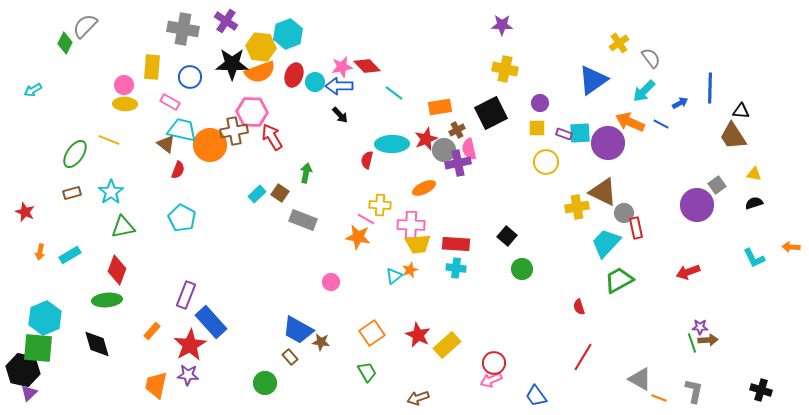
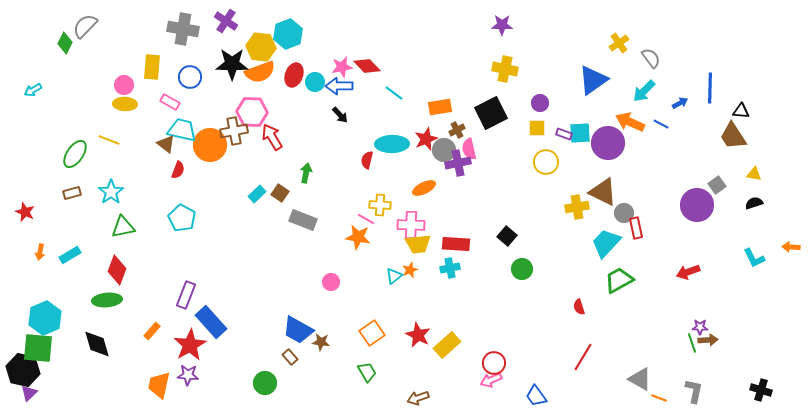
cyan cross at (456, 268): moved 6 px left; rotated 18 degrees counterclockwise
orange trapezoid at (156, 385): moved 3 px right
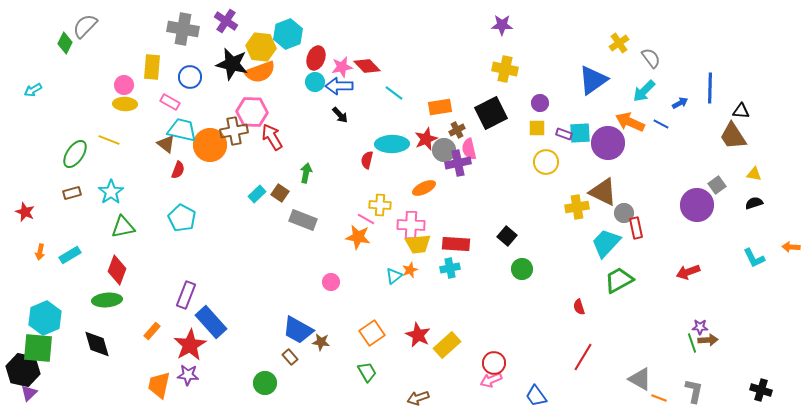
black star at (232, 64): rotated 12 degrees clockwise
red ellipse at (294, 75): moved 22 px right, 17 px up
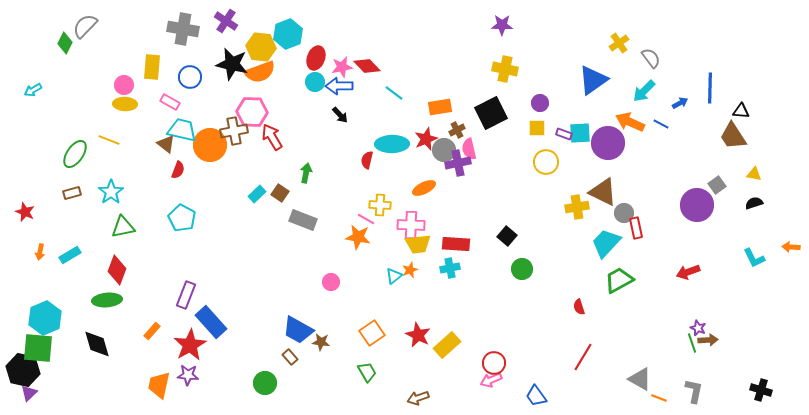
purple star at (700, 327): moved 2 px left, 1 px down; rotated 21 degrees clockwise
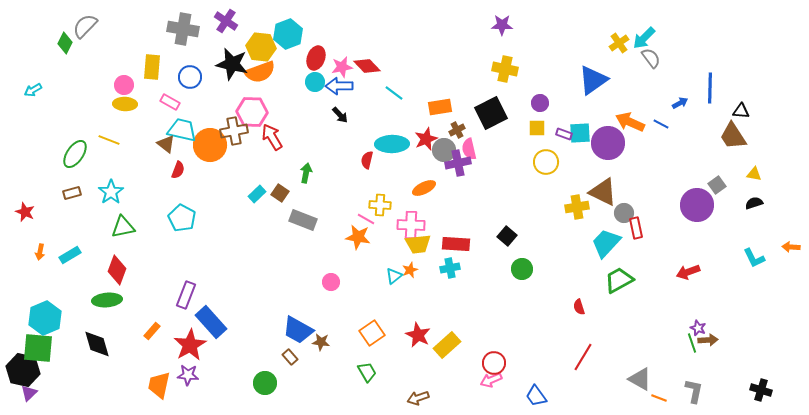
cyan arrow at (644, 91): moved 53 px up
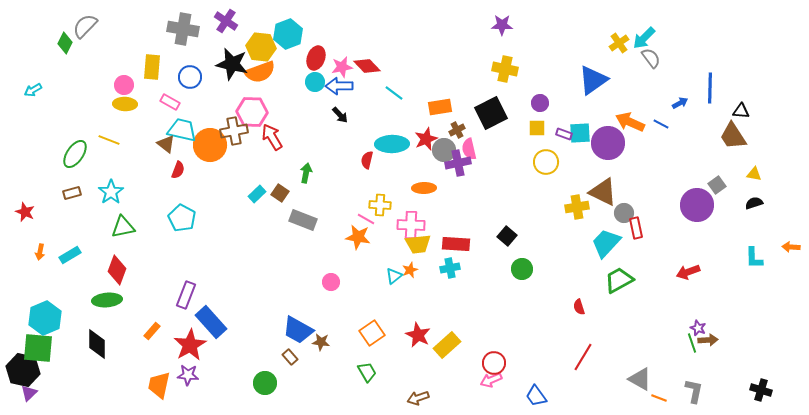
orange ellipse at (424, 188): rotated 25 degrees clockwise
cyan L-shape at (754, 258): rotated 25 degrees clockwise
black diamond at (97, 344): rotated 16 degrees clockwise
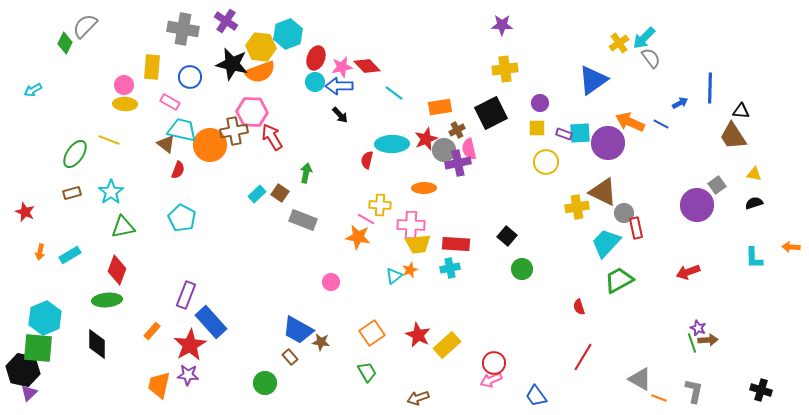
yellow cross at (505, 69): rotated 20 degrees counterclockwise
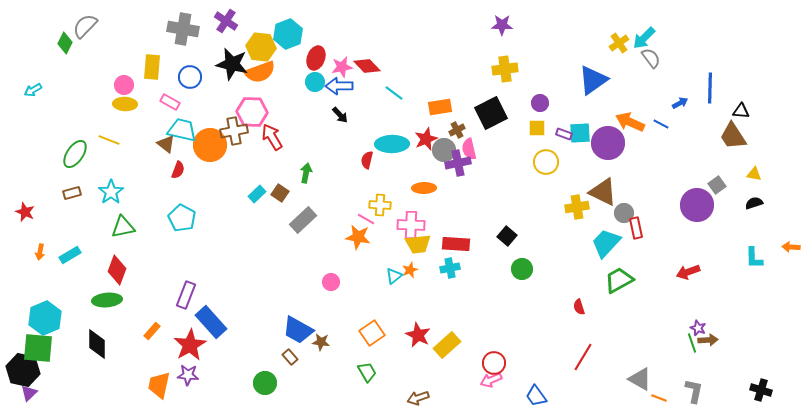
gray rectangle at (303, 220): rotated 64 degrees counterclockwise
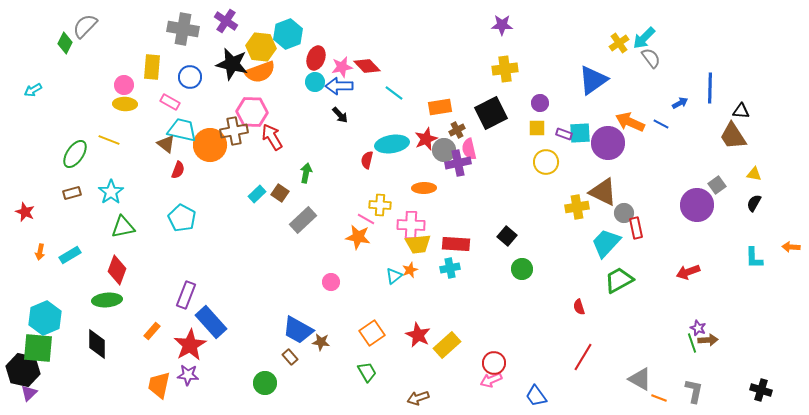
cyan ellipse at (392, 144): rotated 8 degrees counterclockwise
black semicircle at (754, 203): rotated 42 degrees counterclockwise
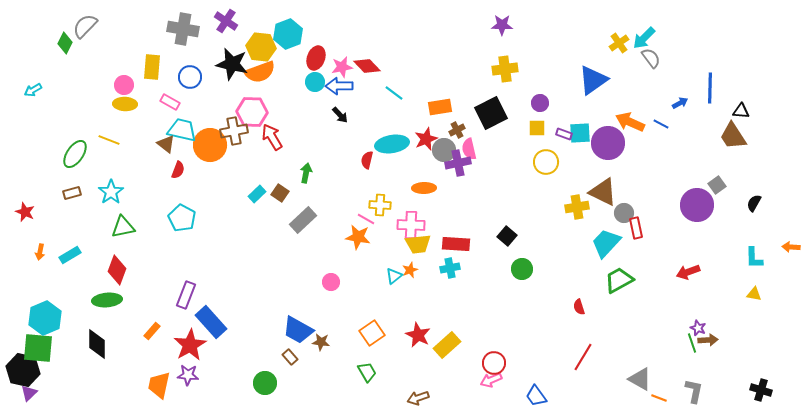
yellow triangle at (754, 174): moved 120 px down
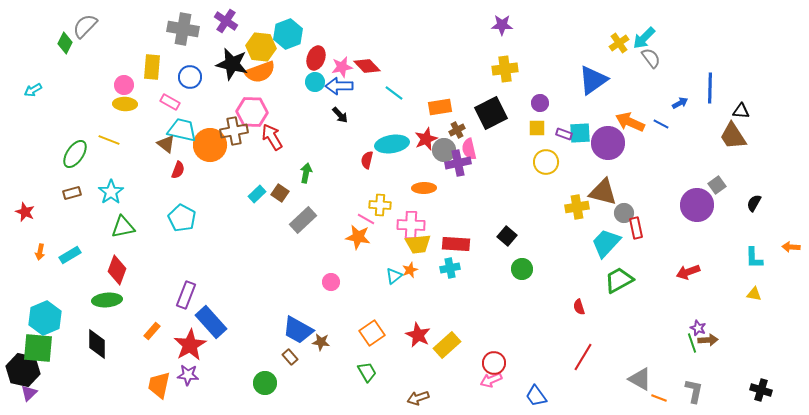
brown triangle at (603, 192): rotated 12 degrees counterclockwise
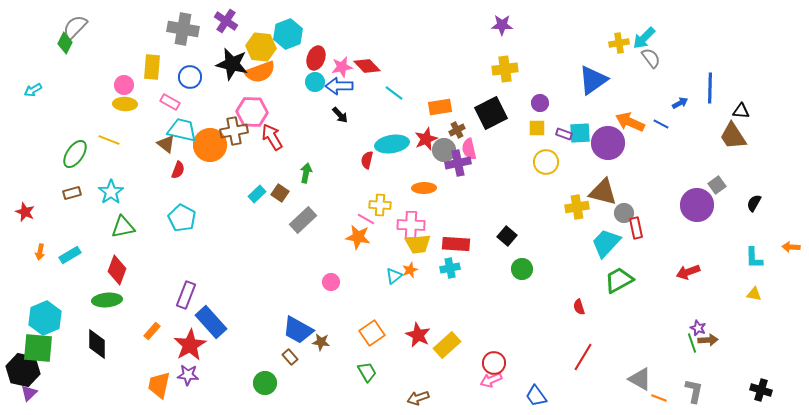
gray semicircle at (85, 26): moved 10 px left, 1 px down
yellow cross at (619, 43): rotated 24 degrees clockwise
